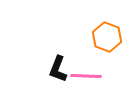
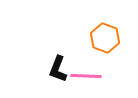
orange hexagon: moved 2 px left, 1 px down
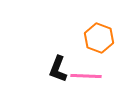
orange hexagon: moved 6 px left
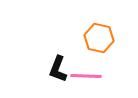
orange hexagon: rotated 8 degrees counterclockwise
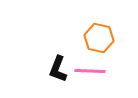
pink line: moved 4 px right, 5 px up
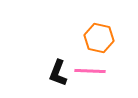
black L-shape: moved 4 px down
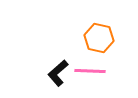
black L-shape: rotated 28 degrees clockwise
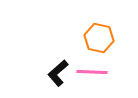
pink line: moved 2 px right, 1 px down
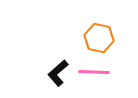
pink line: moved 2 px right
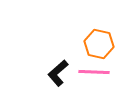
orange hexagon: moved 6 px down
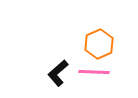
orange hexagon: rotated 24 degrees clockwise
